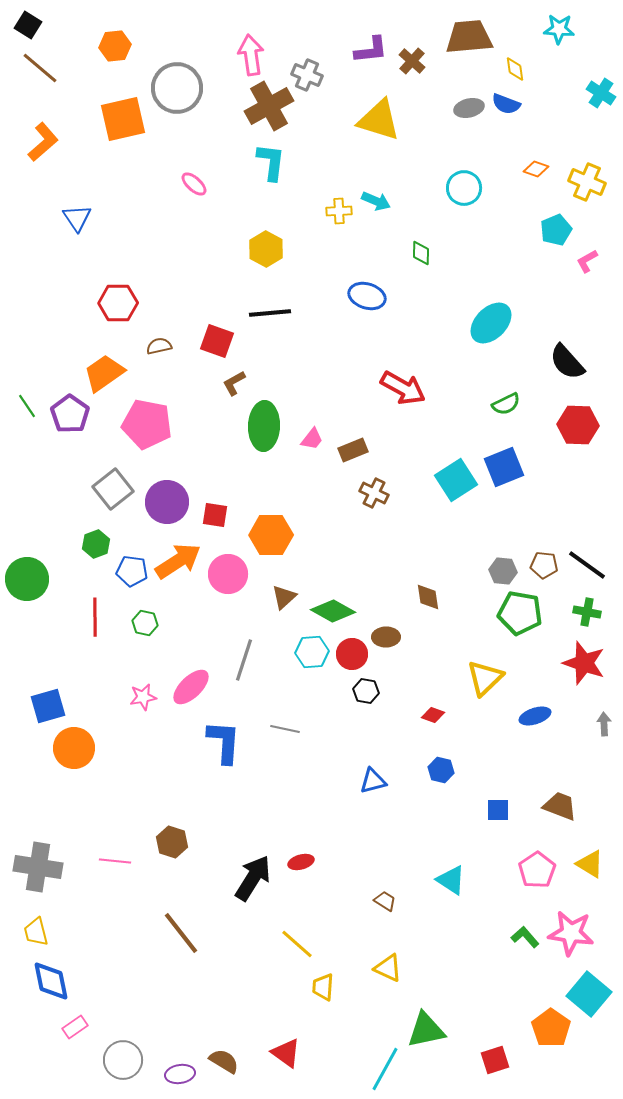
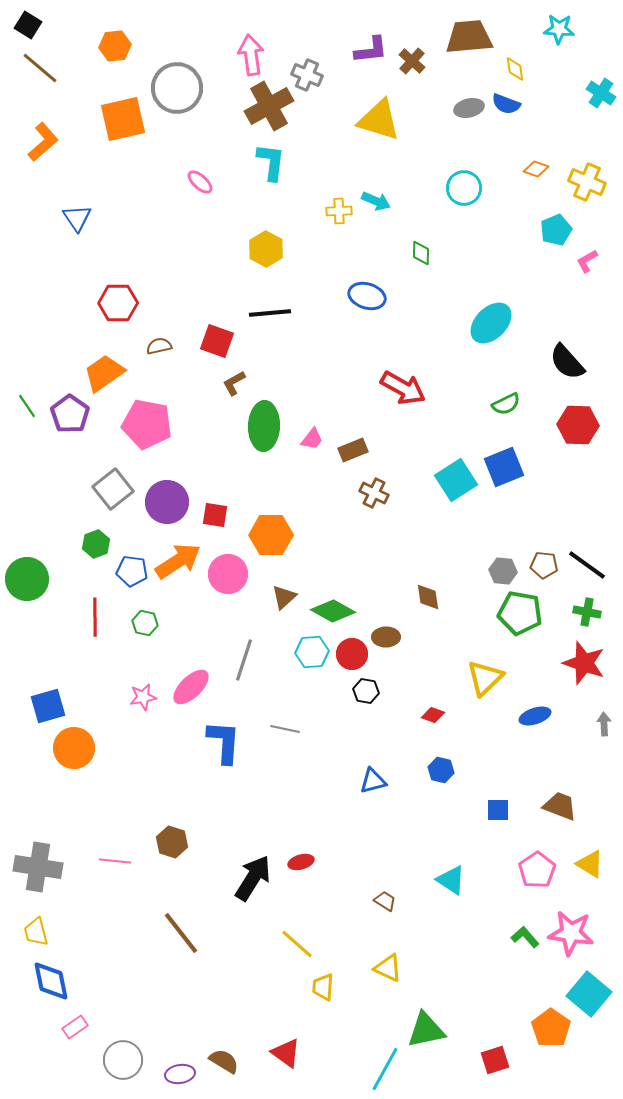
pink ellipse at (194, 184): moved 6 px right, 2 px up
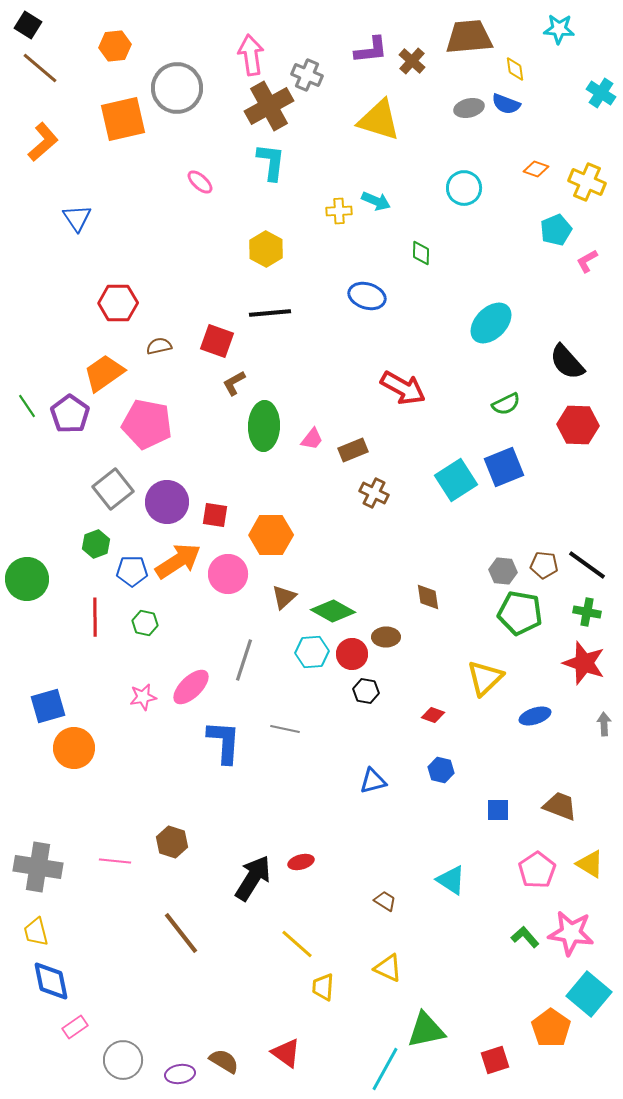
blue pentagon at (132, 571): rotated 8 degrees counterclockwise
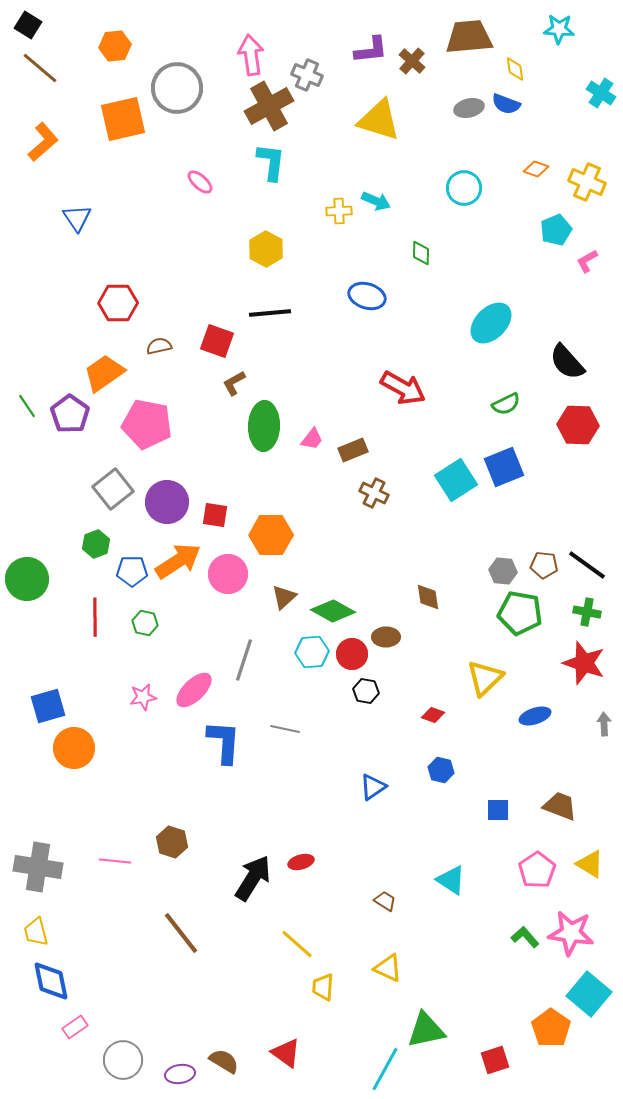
pink ellipse at (191, 687): moved 3 px right, 3 px down
blue triangle at (373, 781): moved 6 px down; rotated 20 degrees counterclockwise
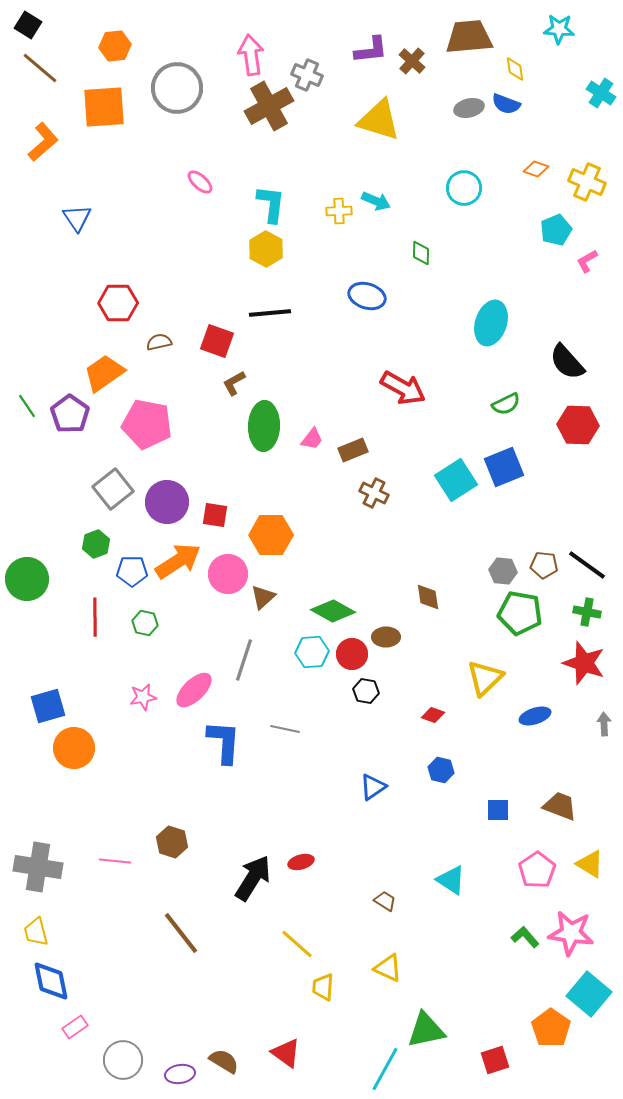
orange square at (123, 119): moved 19 px left, 12 px up; rotated 9 degrees clockwise
cyan L-shape at (271, 162): moved 42 px down
cyan ellipse at (491, 323): rotated 27 degrees counterclockwise
brown semicircle at (159, 346): moved 4 px up
brown triangle at (284, 597): moved 21 px left
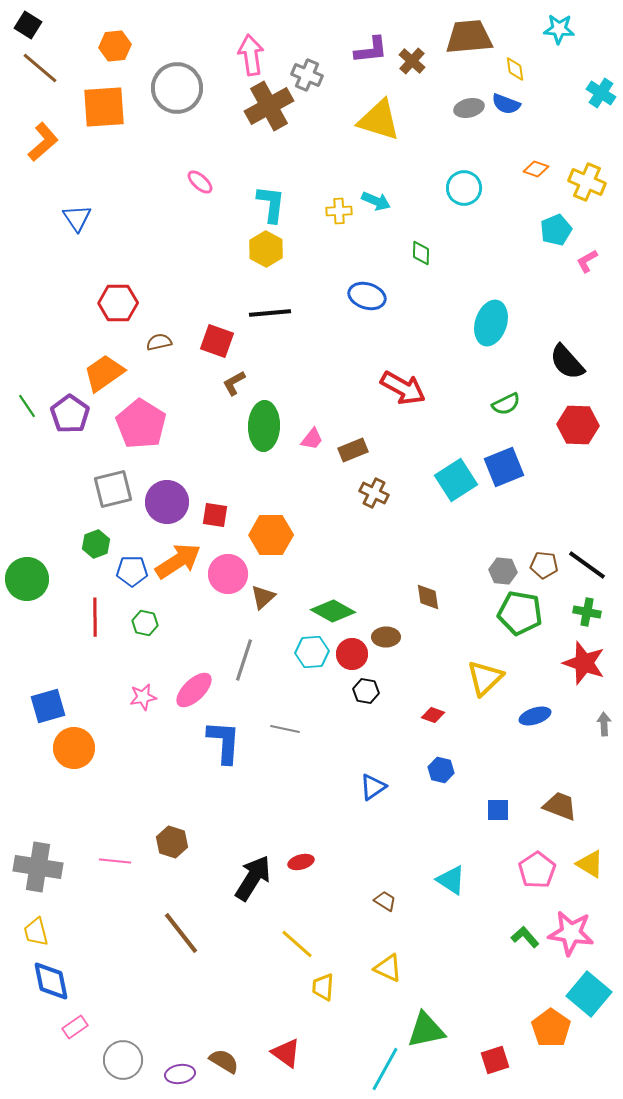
pink pentagon at (147, 424): moved 6 px left; rotated 21 degrees clockwise
gray square at (113, 489): rotated 24 degrees clockwise
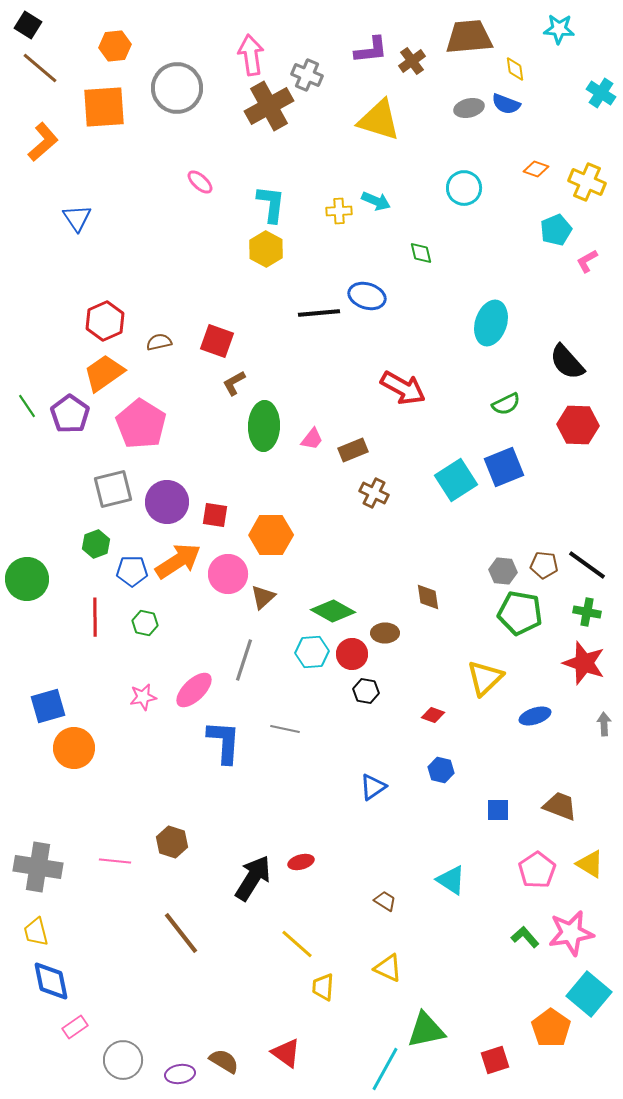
brown cross at (412, 61): rotated 12 degrees clockwise
green diamond at (421, 253): rotated 15 degrees counterclockwise
red hexagon at (118, 303): moved 13 px left, 18 px down; rotated 24 degrees counterclockwise
black line at (270, 313): moved 49 px right
brown ellipse at (386, 637): moved 1 px left, 4 px up
pink star at (571, 933): rotated 18 degrees counterclockwise
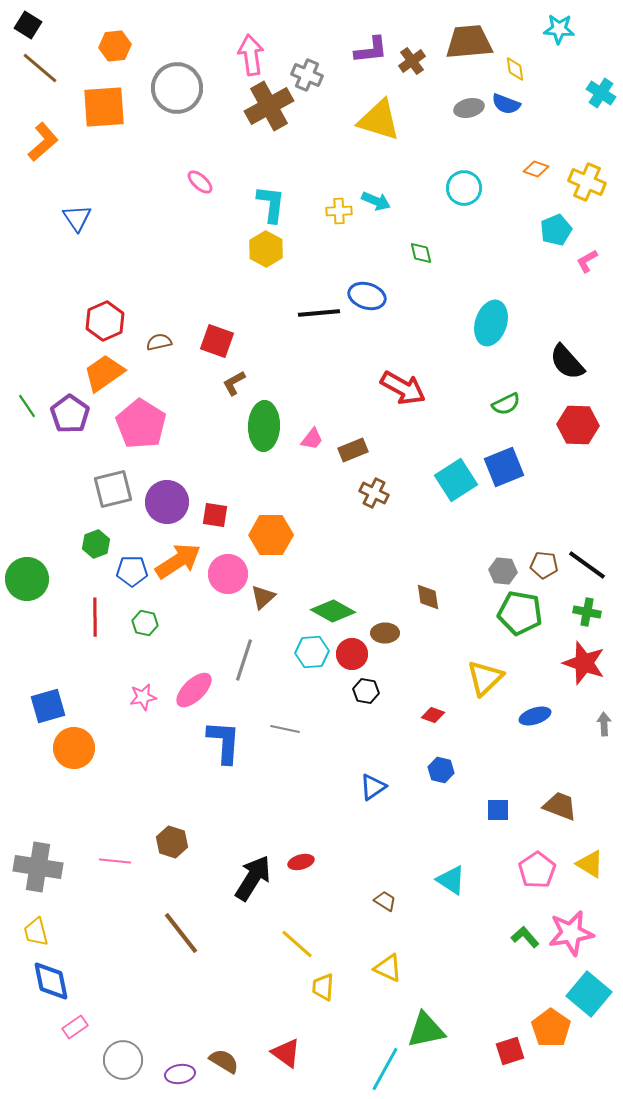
brown trapezoid at (469, 37): moved 5 px down
red square at (495, 1060): moved 15 px right, 9 px up
